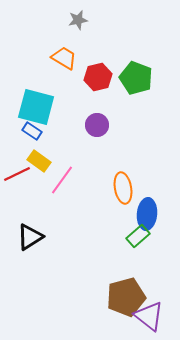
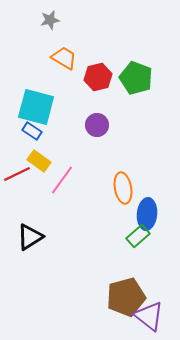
gray star: moved 28 px left
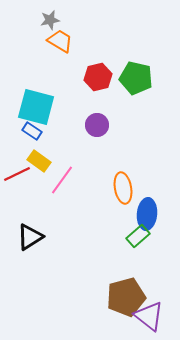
orange trapezoid: moved 4 px left, 17 px up
green pentagon: rotated 8 degrees counterclockwise
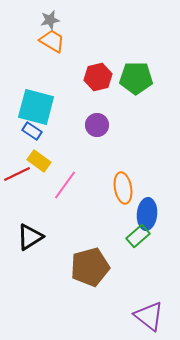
orange trapezoid: moved 8 px left
green pentagon: rotated 12 degrees counterclockwise
pink line: moved 3 px right, 5 px down
brown pentagon: moved 36 px left, 30 px up
